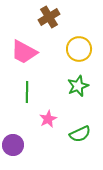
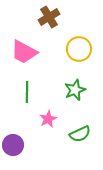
green star: moved 3 px left, 4 px down
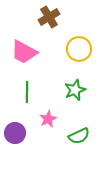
green semicircle: moved 1 px left, 2 px down
purple circle: moved 2 px right, 12 px up
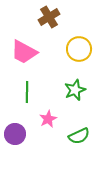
purple circle: moved 1 px down
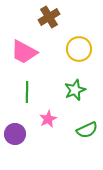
green semicircle: moved 8 px right, 6 px up
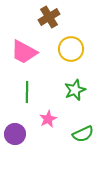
yellow circle: moved 8 px left
green semicircle: moved 4 px left, 4 px down
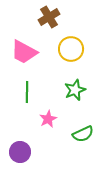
purple circle: moved 5 px right, 18 px down
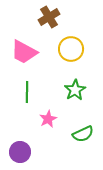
green star: rotated 10 degrees counterclockwise
